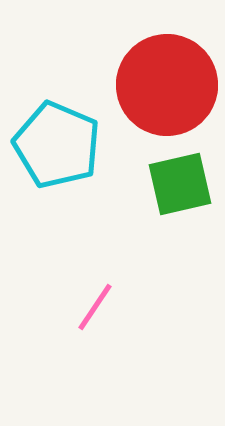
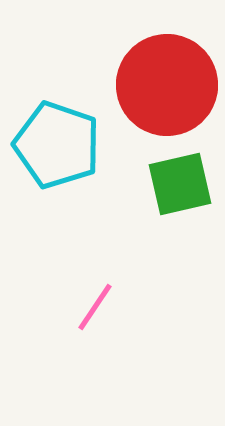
cyan pentagon: rotated 4 degrees counterclockwise
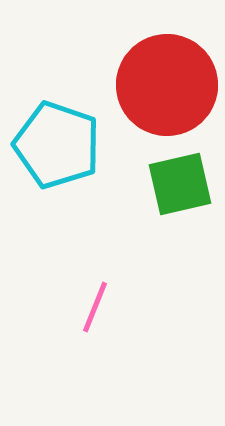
pink line: rotated 12 degrees counterclockwise
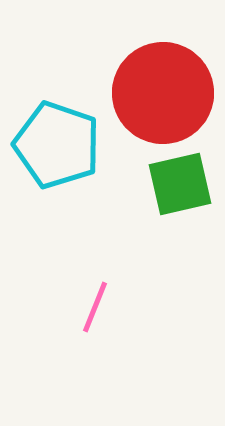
red circle: moved 4 px left, 8 px down
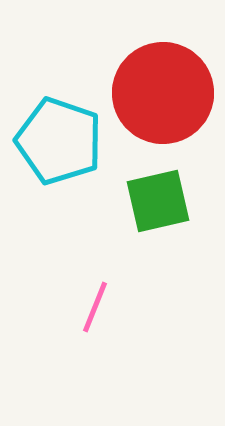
cyan pentagon: moved 2 px right, 4 px up
green square: moved 22 px left, 17 px down
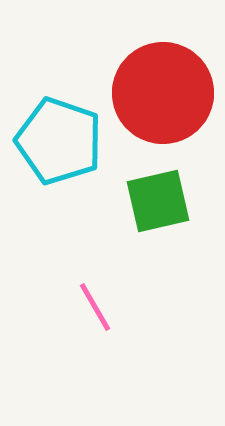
pink line: rotated 52 degrees counterclockwise
